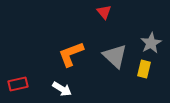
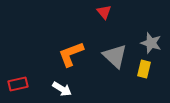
gray star: rotated 25 degrees counterclockwise
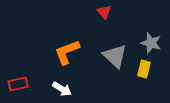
orange L-shape: moved 4 px left, 2 px up
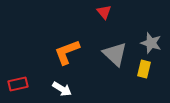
gray triangle: moved 2 px up
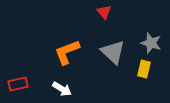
gray triangle: moved 2 px left, 2 px up
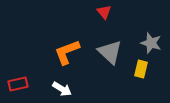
gray triangle: moved 3 px left
yellow rectangle: moved 3 px left
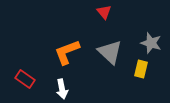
red rectangle: moved 7 px right, 5 px up; rotated 48 degrees clockwise
white arrow: rotated 48 degrees clockwise
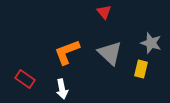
gray triangle: moved 1 px down
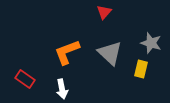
red triangle: rotated 21 degrees clockwise
